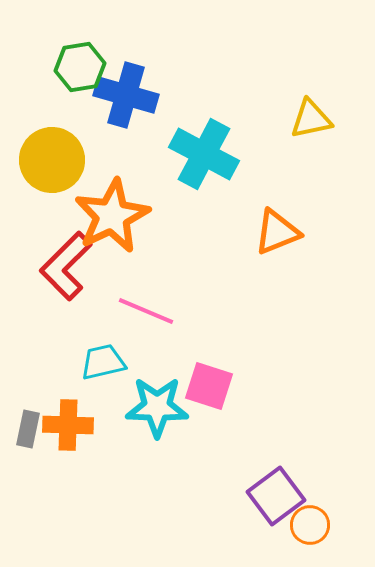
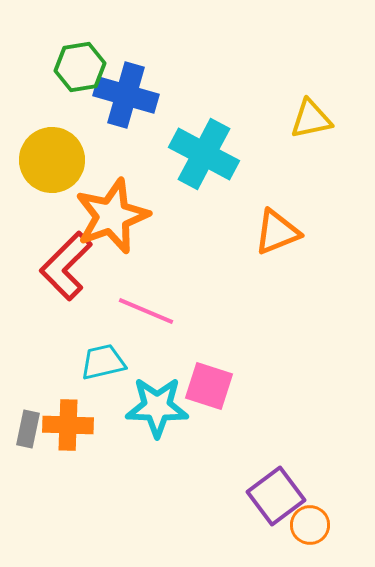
orange star: rotated 6 degrees clockwise
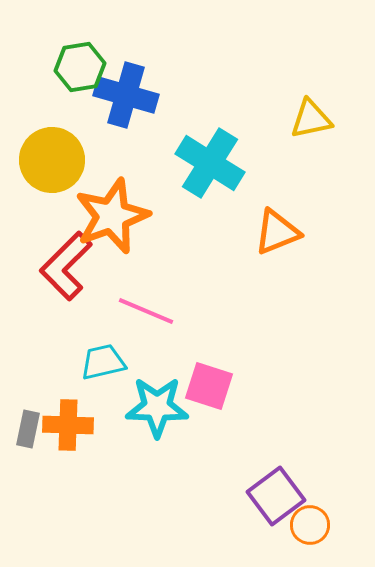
cyan cross: moved 6 px right, 9 px down; rotated 4 degrees clockwise
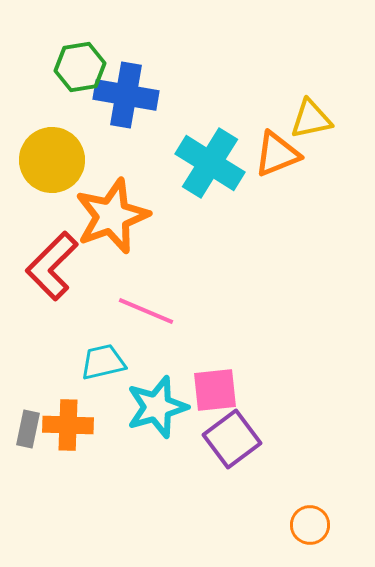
blue cross: rotated 6 degrees counterclockwise
orange triangle: moved 78 px up
red L-shape: moved 14 px left
pink square: moved 6 px right, 4 px down; rotated 24 degrees counterclockwise
cyan star: rotated 18 degrees counterclockwise
purple square: moved 44 px left, 57 px up
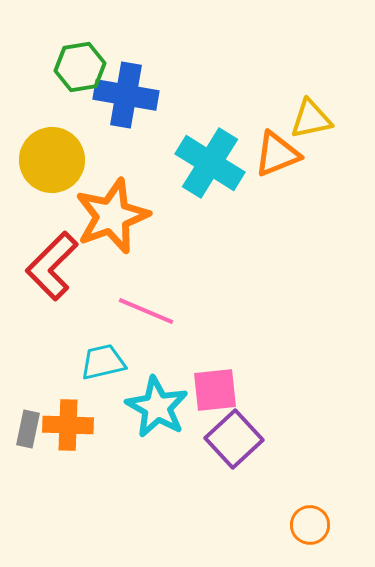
cyan star: rotated 26 degrees counterclockwise
purple square: moved 2 px right; rotated 6 degrees counterclockwise
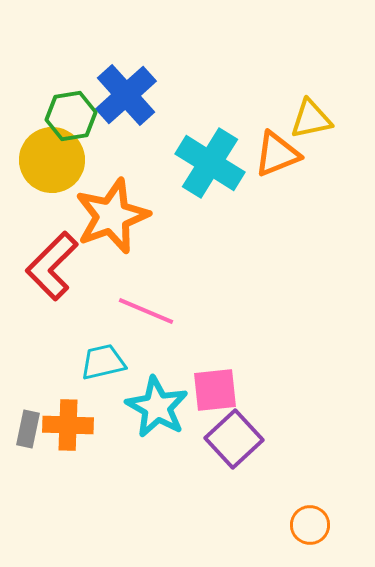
green hexagon: moved 9 px left, 49 px down
blue cross: rotated 38 degrees clockwise
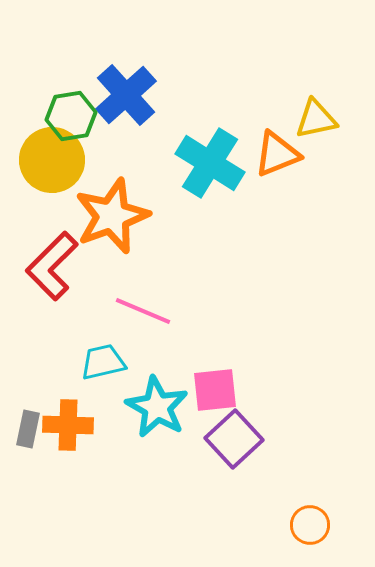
yellow triangle: moved 5 px right
pink line: moved 3 px left
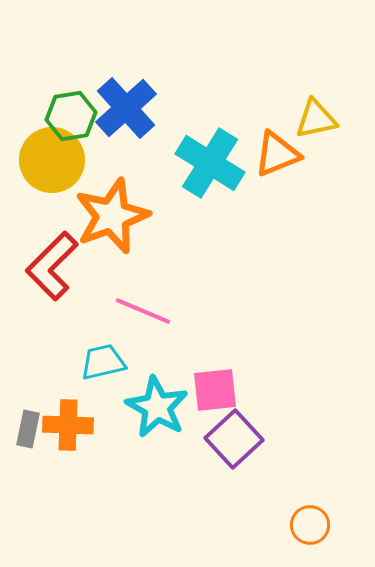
blue cross: moved 13 px down
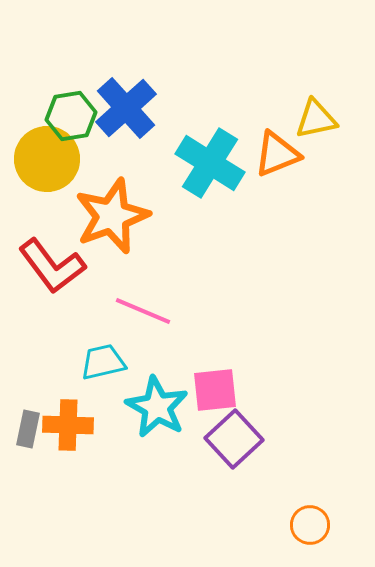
yellow circle: moved 5 px left, 1 px up
red L-shape: rotated 82 degrees counterclockwise
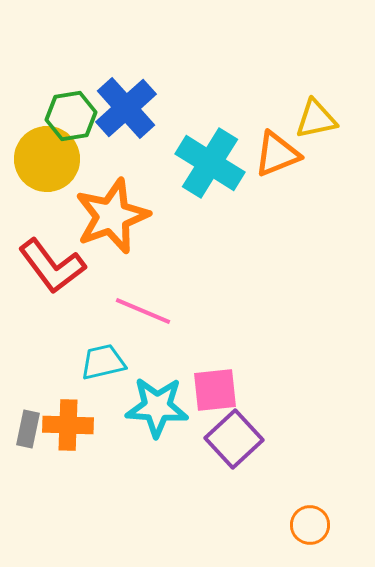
cyan star: rotated 26 degrees counterclockwise
